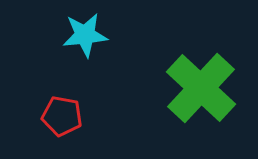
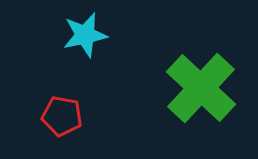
cyan star: rotated 6 degrees counterclockwise
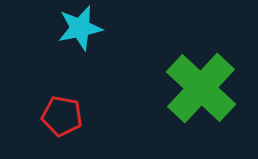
cyan star: moved 5 px left, 7 px up
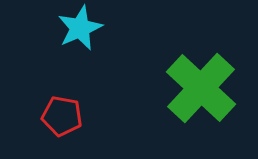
cyan star: rotated 12 degrees counterclockwise
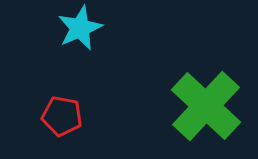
green cross: moved 5 px right, 18 px down
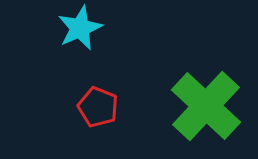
red pentagon: moved 36 px right, 9 px up; rotated 12 degrees clockwise
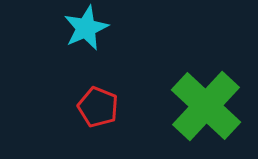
cyan star: moved 6 px right
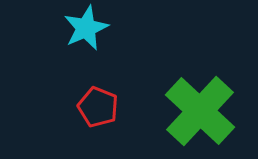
green cross: moved 6 px left, 5 px down
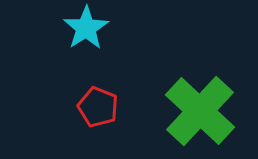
cyan star: rotated 9 degrees counterclockwise
